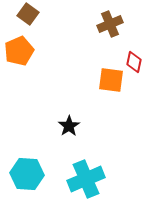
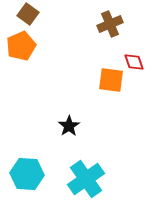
orange pentagon: moved 2 px right, 5 px up
red diamond: rotated 30 degrees counterclockwise
cyan cross: rotated 12 degrees counterclockwise
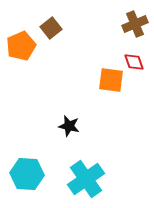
brown square: moved 23 px right, 14 px down; rotated 15 degrees clockwise
brown cross: moved 25 px right
black star: rotated 25 degrees counterclockwise
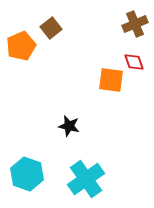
cyan hexagon: rotated 16 degrees clockwise
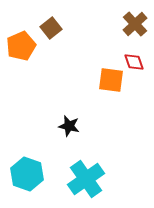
brown cross: rotated 20 degrees counterclockwise
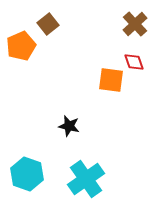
brown square: moved 3 px left, 4 px up
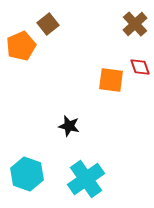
red diamond: moved 6 px right, 5 px down
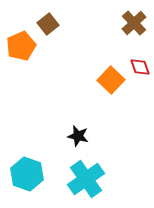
brown cross: moved 1 px left, 1 px up
orange square: rotated 36 degrees clockwise
black star: moved 9 px right, 10 px down
